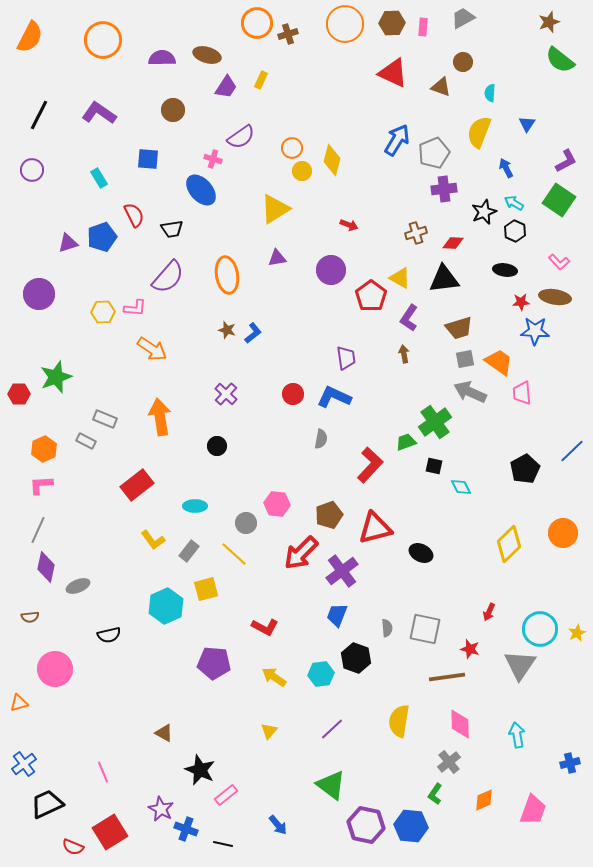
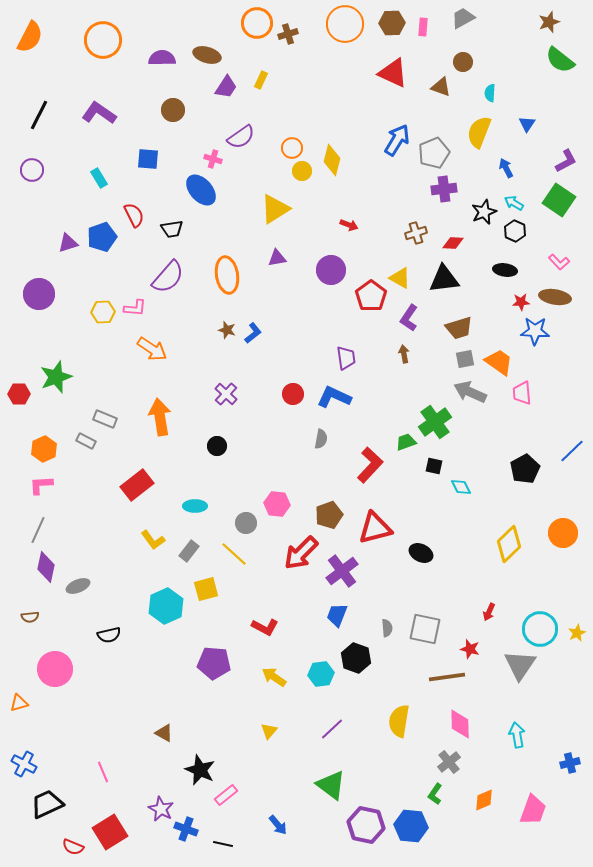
blue cross at (24, 764): rotated 25 degrees counterclockwise
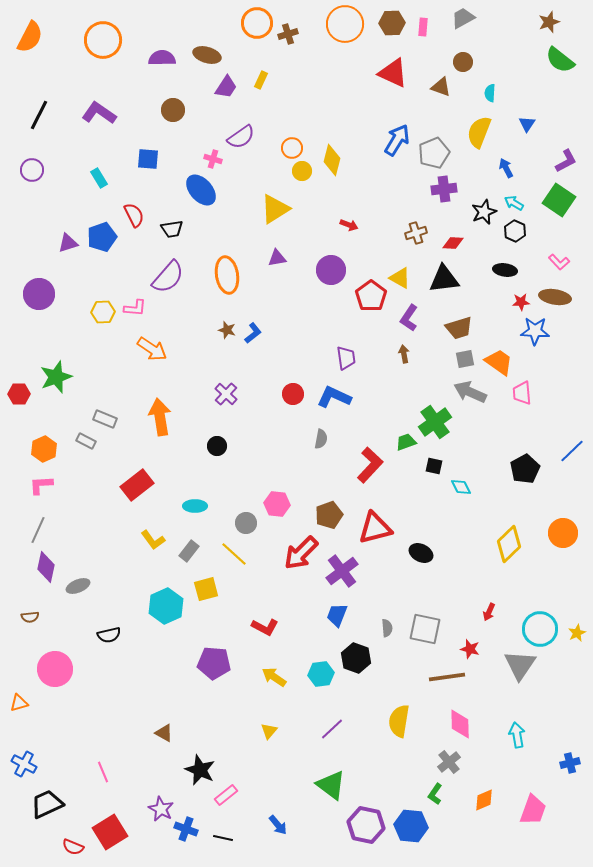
black line at (223, 844): moved 6 px up
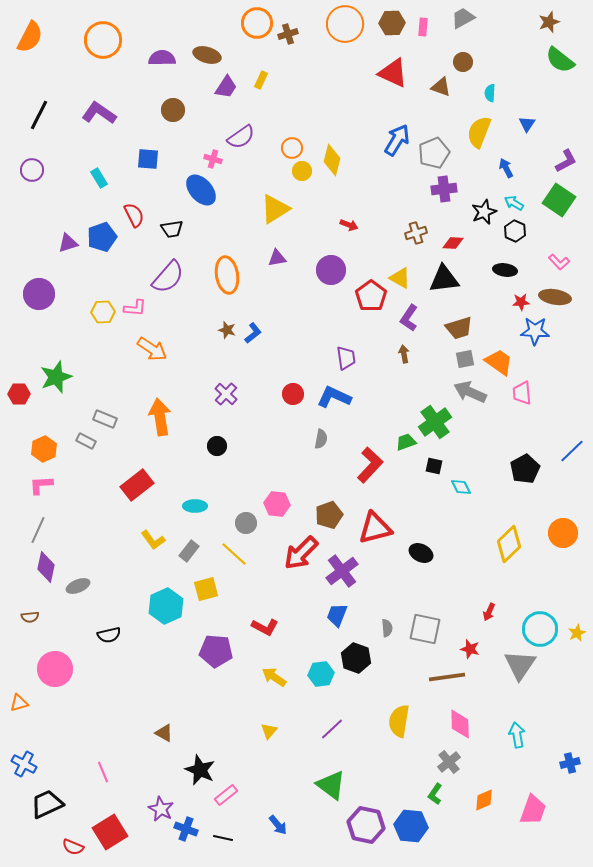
purple pentagon at (214, 663): moved 2 px right, 12 px up
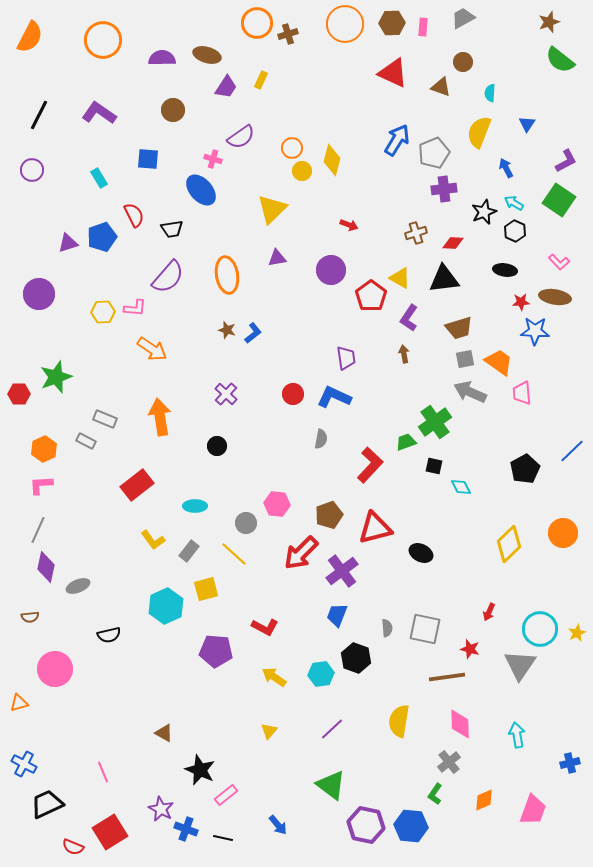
yellow triangle at (275, 209): moved 3 px left; rotated 12 degrees counterclockwise
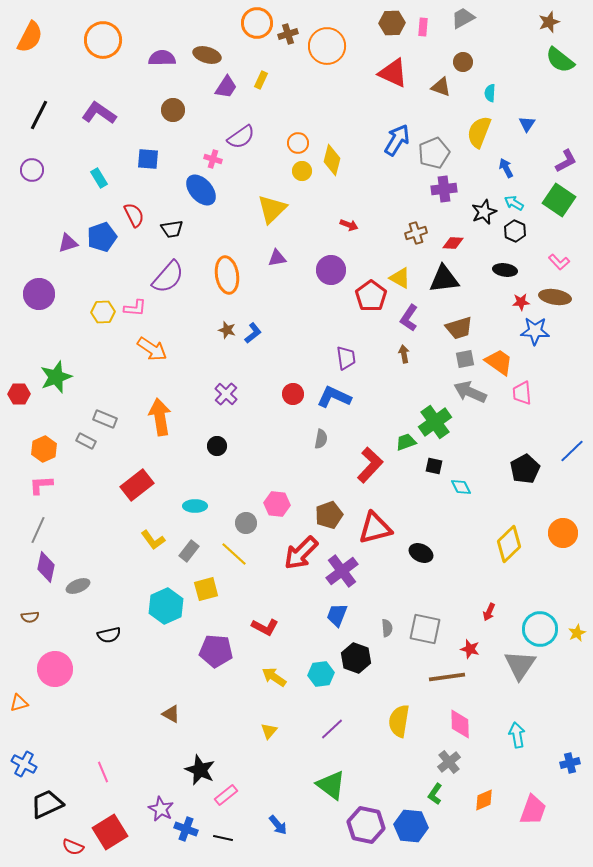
orange circle at (345, 24): moved 18 px left, 22 px down
orange circle at (292, 148): moved 6 px right, 5 px up
brown triangle at (164, 733): moved 7 px right, 19 px up
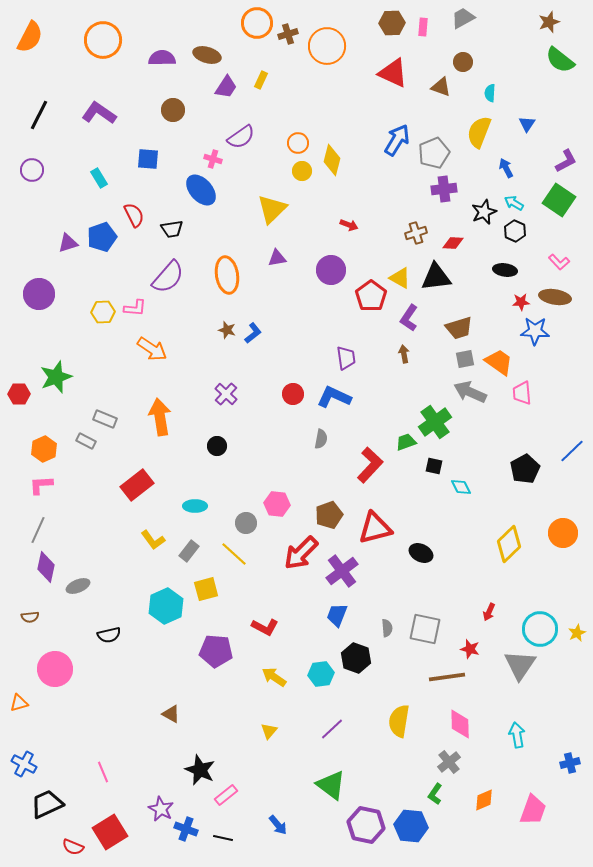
black triangle at (444, 279): moved 8 px left, 2 px up
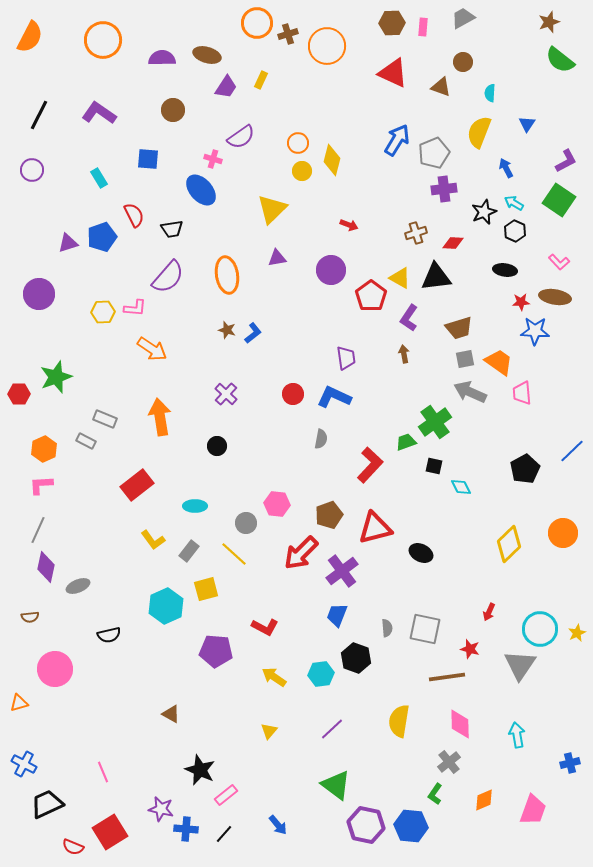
green triangle at (331, 785): moved 5 px right
purple star at (161, 809): rotated 15 degrees counterclockwise
blue cross at (186, 829): rotated 15 degrees counterclockwise
black line at (223, 838): moved 1 px right, 4 px up; rotated 60 degrees counterclockwise
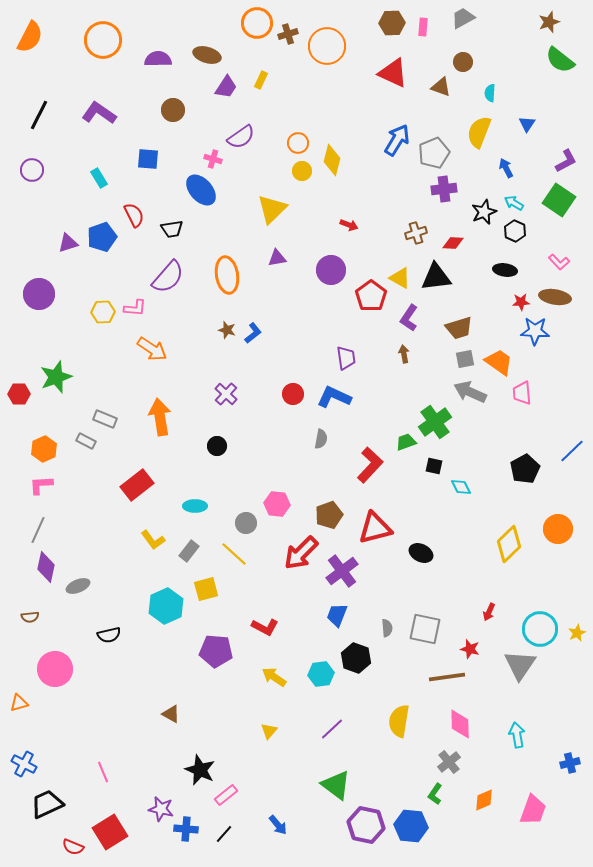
purple semicircle at (162, 58): moved 4 px left, 1 px down
orange circle at (563, 533): moved 5 px left, 4 px up
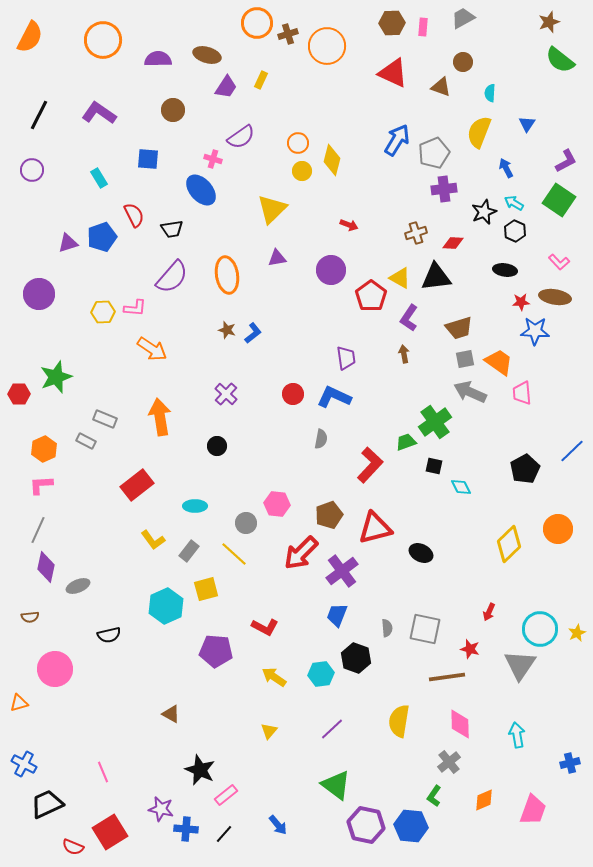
purple semicircle at (168, 277): moved 4 px right
green L-shape at (435, 794): moved 1 px left, 2 px down
